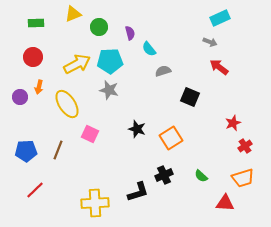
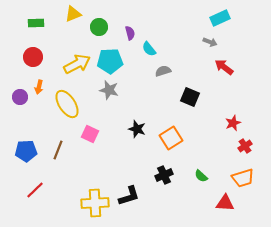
red arrow: moved 5 px right
black L-shape: moved 9 px left, 4 px down
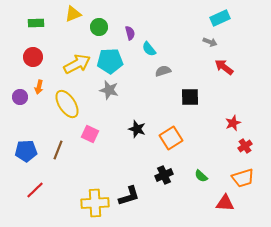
black square: rotated 24 degrees counterclockwise
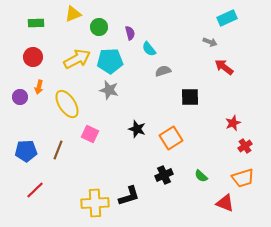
cyan rectangle: moved 7 px right
yellow arrow: moved 5 px up
red triangle: rotated 18 degrees clockwise
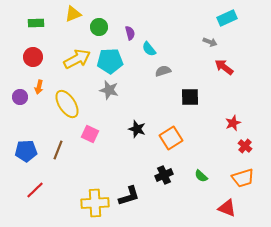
red cross: rotated 16 degrees counterclockwise
red triangle: moved 2 px right, 5 px down
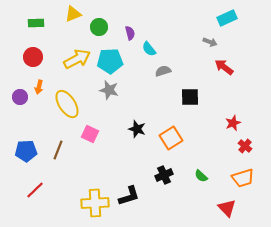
red triangle: rotated 24 degrees clockwise
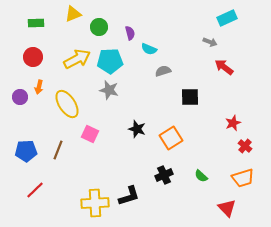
cyan semicircle: rotated 28 degrees counterclockwise
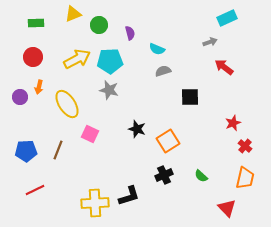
green circle: moved 2 px up
gray arrow: rotated 40 degrees counterclockwise
cyan semicircle: moved 8 px right
orange square: moved 3 px left, 3 px down
orange trapezoid: moved 2 px right; rotated 60 degrees counterclockwise
red line: rotated 18 degrees clockwise
